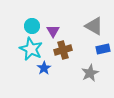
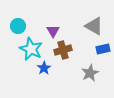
cyan circle: moved 14 px left
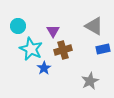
gray star: moved 8 px down
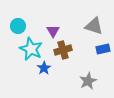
gray triangle: rotated 12 degrees counterclockwise
gray star: moved 2 px left
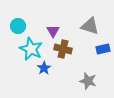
gray triangle: moved 4 px left
brown cross: moved 1 px up; rotated 30 degrees clockwise
gray star: rotated 30 degrees counterclockwise
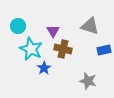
blue rectangle: moved 1 px right, 1 px down
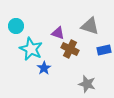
cyan circle: moved 2 px left
purple triangle: moved 5 px right, 2 px down; rotated 40 degrees counterclockwise
brown cross: moved 7 px right; rotated 12 degrees clockwise
gray star: moved 1 px left, 3 px down
